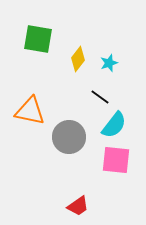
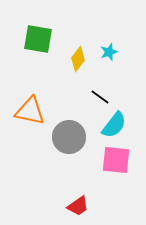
cyan star: moved 11 px up
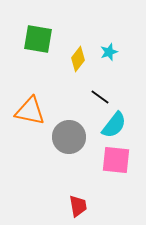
red trapezoid: rotated 65 degrees counterclockwise
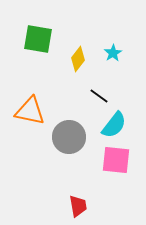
cyan star: moved 4 px right, 1 px down; rotated 12 degrees counterclockwise
black line: moved 1 px left, 1 px up
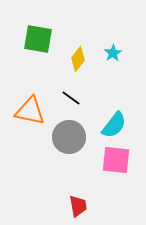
black line: moved 28 px left, 2 px down
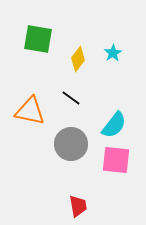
gray circle: moved 2 px right, 7 px down
